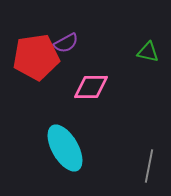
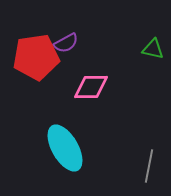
green triangle: moved 5 px right, 3 px up
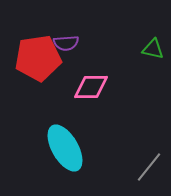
purple semicircle: rotated 25 degrees clockwise
red pentagon: moved 2 px right, 1 px down
gray line: moved 1 px down; rotated 28 degrees clockwise
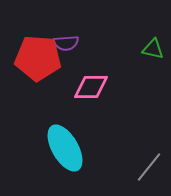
red pentagon: rotated 12 degrees clockwise
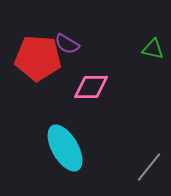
purple semicircle: moved 1 px right, 1 px down; rotated 35 degrees clockwise
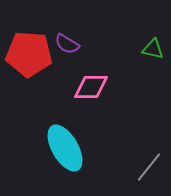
red pentagon: moved 9 px left, 4 px up
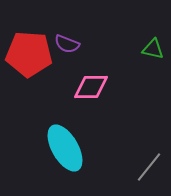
purple semicircle: rotated 10 degrees counterclockwise
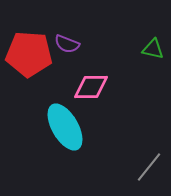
cyan ellipse: moved 21 px up
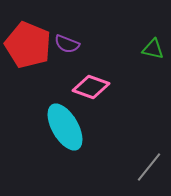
red pentagon: moved 1 px left, 9 px up; rotated 18 degrees clockwise
pink diamond: rotated 21 degrees clockwise
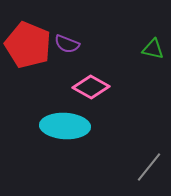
pink diamond: rotated 9 degrees clockwise
cyan ellipse: moved 1 px up; rotated 57 degrees counterclockwise
